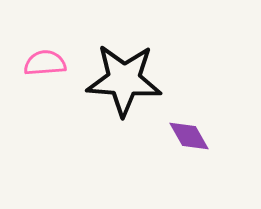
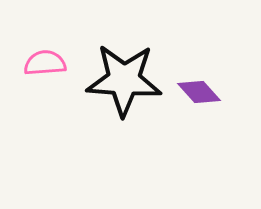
purple diamond: moved 10 px right, 44 px up; rotated 12 degrees counterclockwise
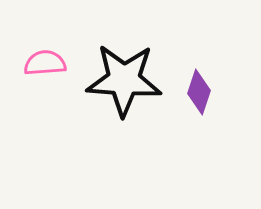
purple diamond: rotated 60 degrees clockwise
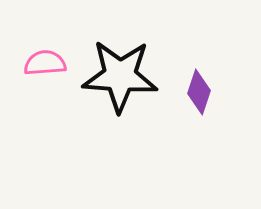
black star: moved 4 px left, 4 px up
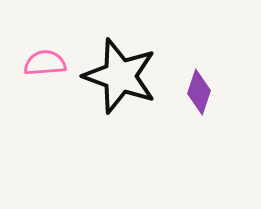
black star: rotated 16 degrees clockwise
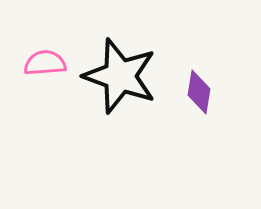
purple diamond: rotated 9 degrees counterclockwise
